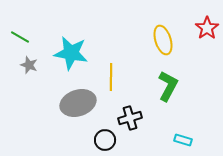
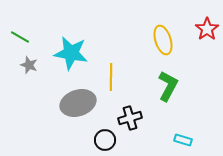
red star: moved 1 px down
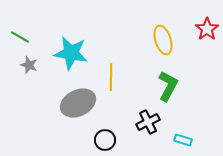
gray ellipse: rotated 8 degrees counterclockwise
black cross: moved 18 px right, 4 px down; rotated 10 degrees counterclockwise
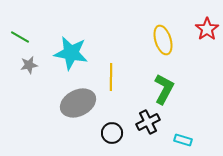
gray star: rotated 30 degrees counterclockwise
green L-shape: moved 4 px left, 3 px down
black circle: moved 7 px right, 7 px up
